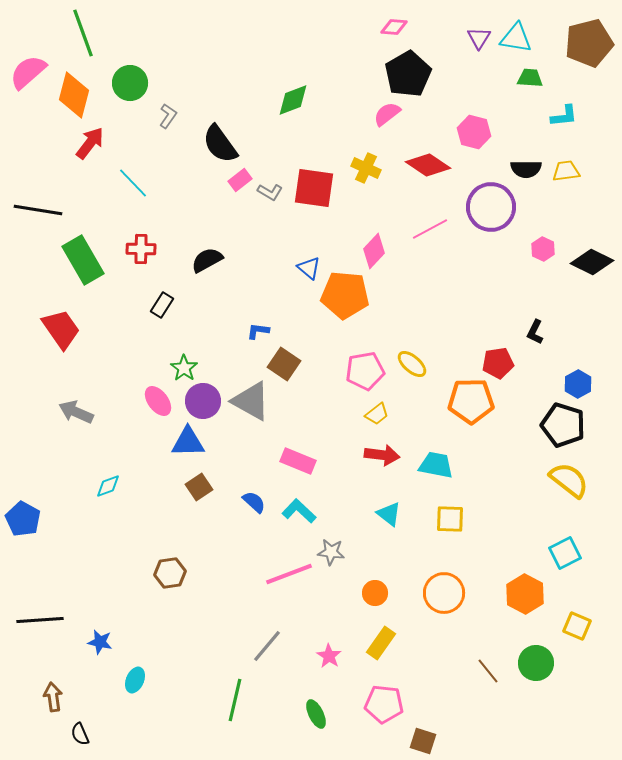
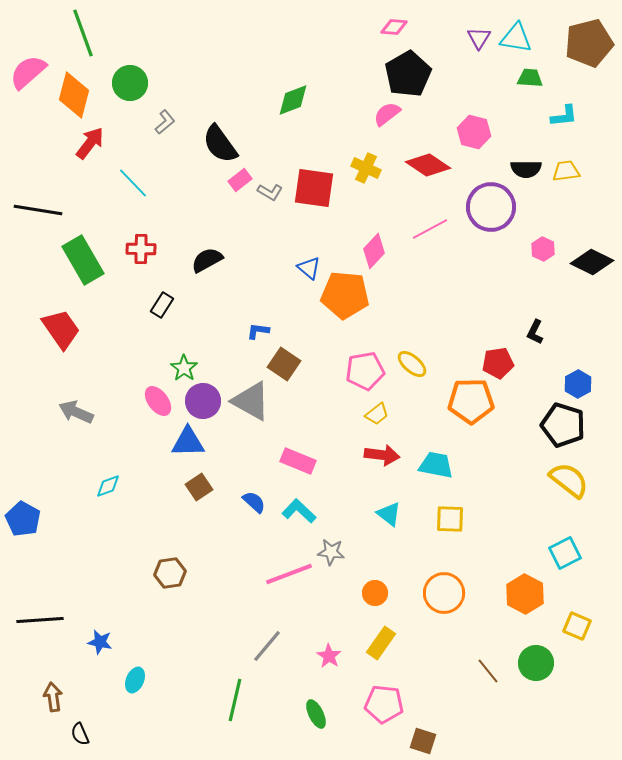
gray L-shape at (168, 116): moved 3 px left, 6 px down; rotated 15 degrees clockwise
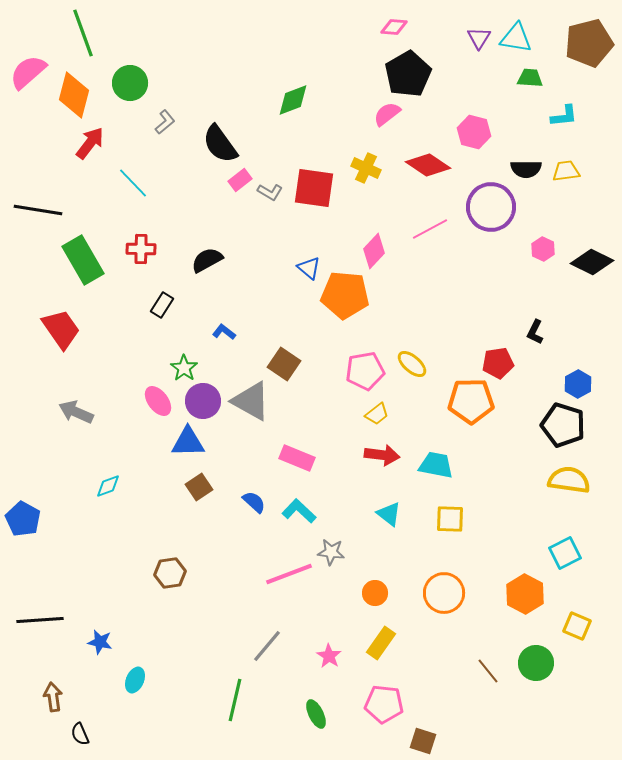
blue L-shape at (258, 331): moved 34 px left, 1 px down; rotated 30 degrees clockwise
pink rectangle at (298, 461): moved 1 px left, 3 px up
yellow semicircle at (569, 480): rotated 30 degrees counterclockwise
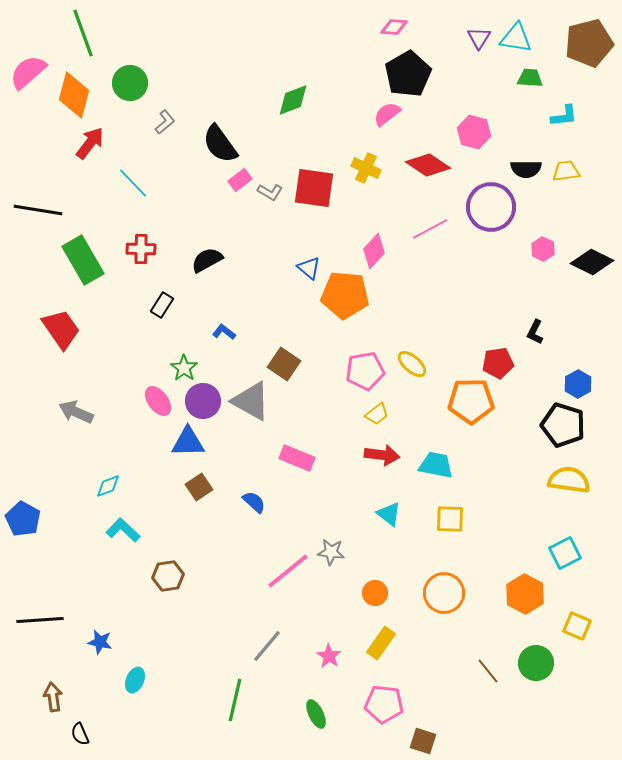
cyan L-shape at (299, 511): moved 176 px left, 19 px down
brown hexagon at (170, 573): moved 2 px left, 3 px down
pink line at (289, 574): moved 1 px left, 3 px up; rotated 18 degrees counterclockwise
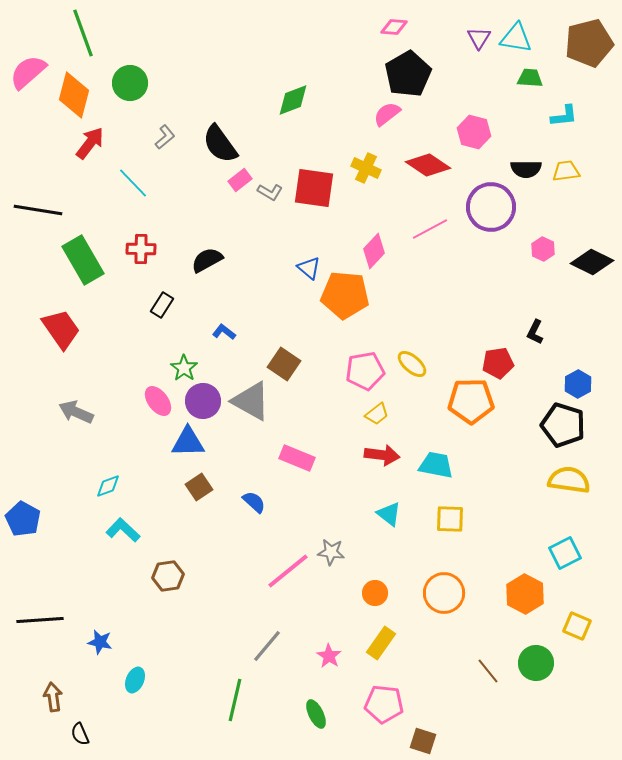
gray L-shape at (165, 122): moved 15 px down
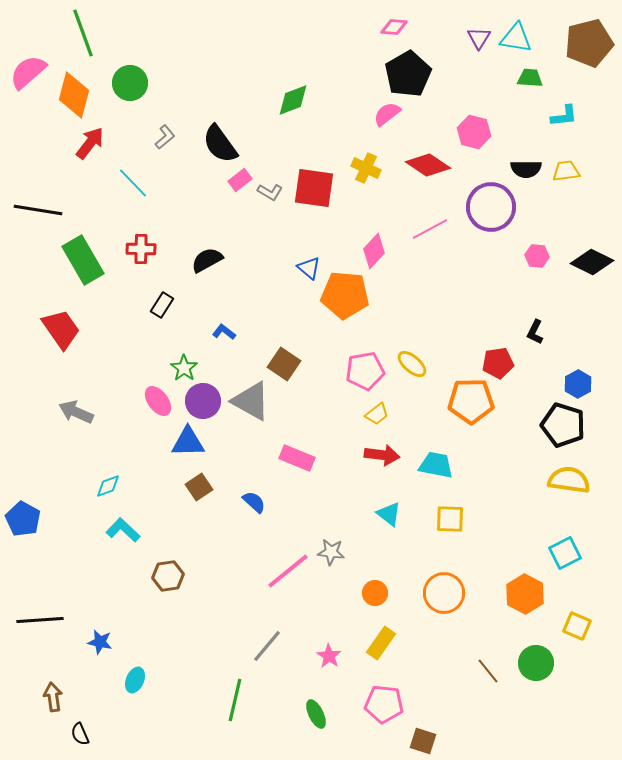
pink hexagon at (543, 249): moved 6 px left, 7 px down; rotated 20 degrees counterclockwise
